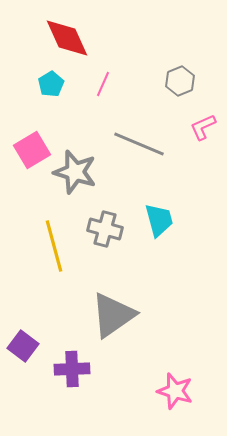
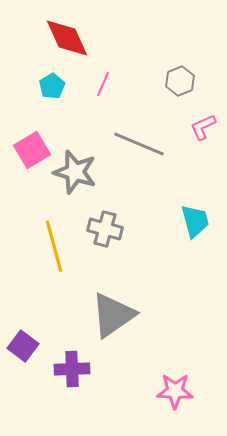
cyan pentagon: moved 1 px right, 2 px down
cyan trapezoid: moved 36 px right, 1 px down
pink star: rotated 15 degrees counterclockwise
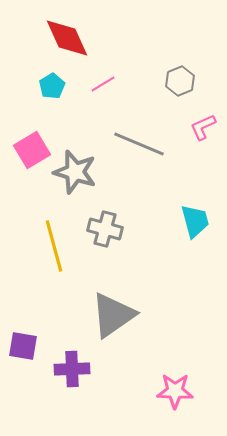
pink line: rotated 35 degrees clockwise
purple square: rotated 28 degrees counterclockwise
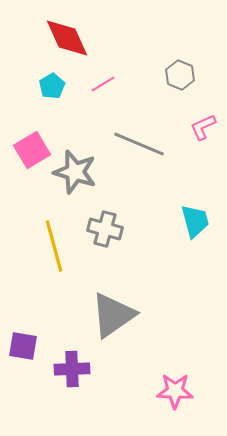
gray hexagon: moved 6 px up; rotated 16 degrees counterclockwise
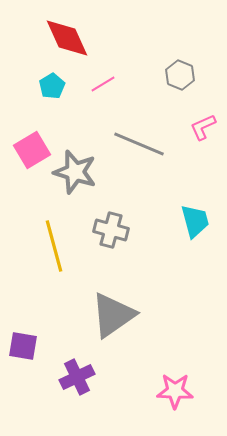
gray cross: moved 6 px right, 1 px down
purple cross: moved 5 px right, 8 px down; rotated 24 degrees counterclockwise
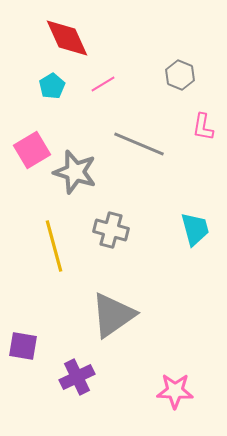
pink L-shape: rotated 56 degrees counterclockwise
cyan trapezoid: moved 8 px down
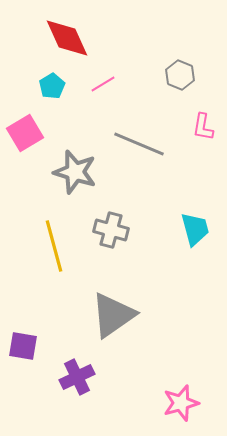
pink square: moved 7 px left, 17 px up
pink star: moved 6 px right, 12 px down; rotated 18 degrees counterclockwise
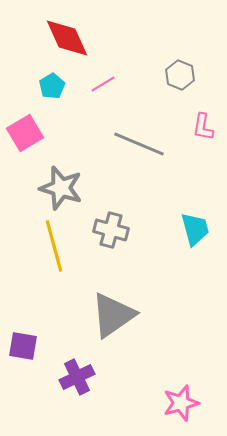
gray star: moved 14 px left, 16 px down
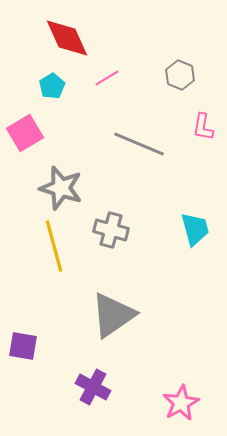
pink line: moved 4 px right, 6 px up
purple cross: moved 16 px right, 10 px down; rotated 36 degrees counterclockwise
pink star: rotated 12 degrees counterclockwise
